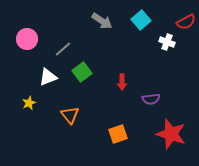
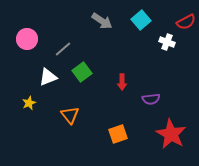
red star: rotated 12 degrees clockwise
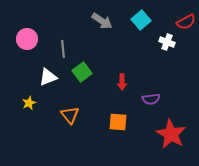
gray line: rotated 54 degrees counterclockwise
orange square: moved 12 px up; rotated 24 degrees clockwise
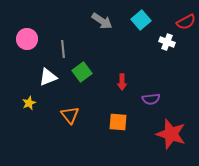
red star: rotated 12 degrees counterclockwise
